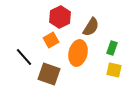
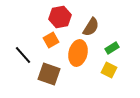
red hexagon: rotated 15 degrees clockwise
green rectangle: rotated 40 degrees clockwise
black line: moved 1 px left, 2 px up
yellow square: moved 5 px left; rotated 14 degrees clockwise
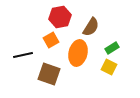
black line: rotated 60 degrees counterclockwise
yellow square: moved 3 px up
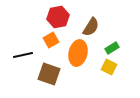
red hexagon: moved 2 px left
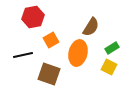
red hexagon: moved 25 px left
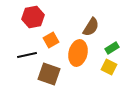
black line: moved 4 px right
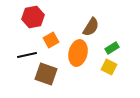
brown square: moved 3 px left
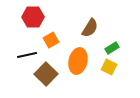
red hexagon: rotated 10 degrees clockwise
brown semicircle: moved 1 px left, 1 px down
orange ellipse: moved 8 px down
brown square: rotated 25 degrees clockwise
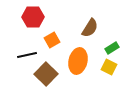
orange square: moved 1 px right
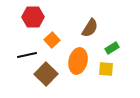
orange square: rotated 14 degrees counterclockwise
yellow square: moved 3 px left, 2 px down; rotated 21 degrees counterclockwise
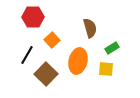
brown semicircle: rotated 48 degrees counterclockwise
black line: rotated 48 degrees counterclockwise
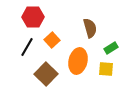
green rectangle: moved 1 px left
black line: moved 8 px up
